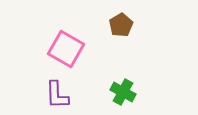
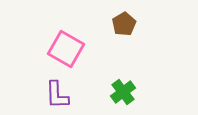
brown pentagon: moved 3 px right, 1 px up
green cross: rotated 25 degrees clockwise
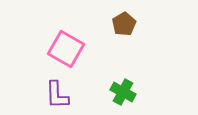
green cross: rotated 25 degrees counterclockwise
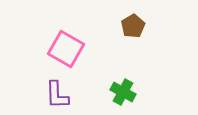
brown pentagon: moved 9 px right, 2 px down
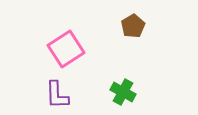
pink square: rotated 27 degrees clockwise
